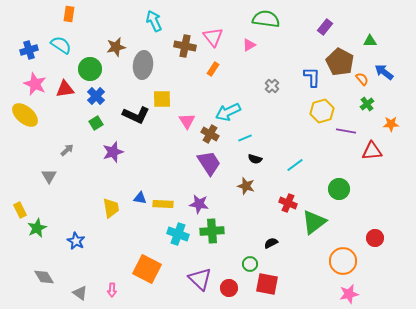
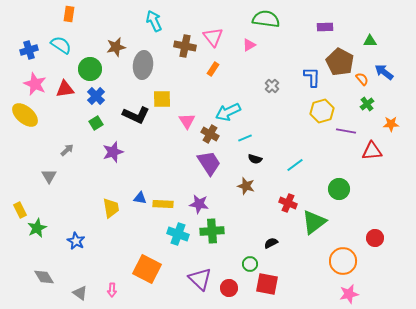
purple rectangle at (325, 27): rotated 49 degrees clockwise
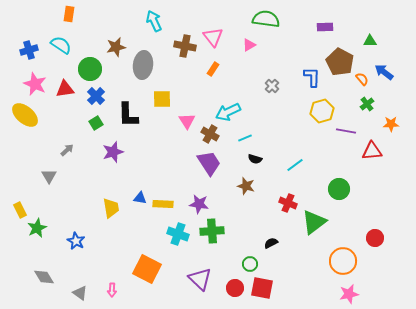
black L-shape at (136, 115): moved 8 px left; rotated 64 degrees clockwise
red square at (267, 284): moved 5 px left, 4 px down
red circle at (229, 288): moved 6 px right
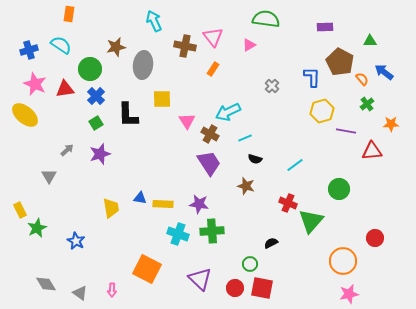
purple star at (113, 152): moved 13 px left, 2 px down
green triangle at (314, 222): moved 3 px left, 1 px up; rotated 12 degrees counterclockwise
gray diamond at (44, 277): moved 2 px right, 7 px down
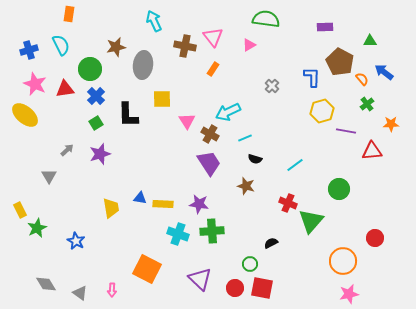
cyan semicircle at (61, 45): rotated 30 degrees clockwise
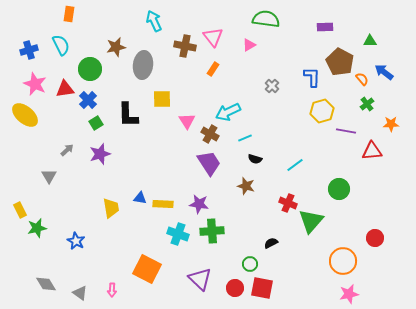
blue cross at (96, 96): moved 8 px left, 4 px down
green star at (37, 228): rotated 12 degrees clockwise
